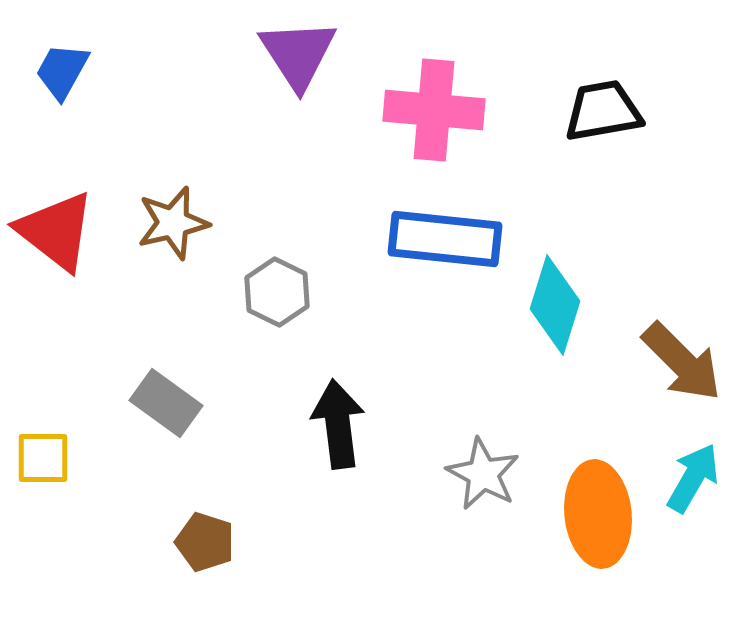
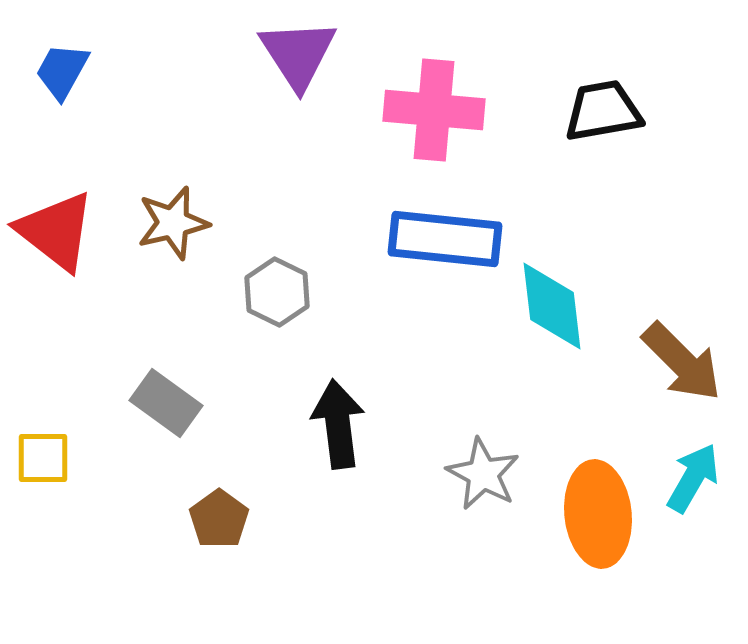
cyan diamond: moved 3 px left, 1 px down; rotated 24 degrees counterclockwise
brown pentagon: moved 14 px right, 23 px up; rotated 18 degrees clockwise
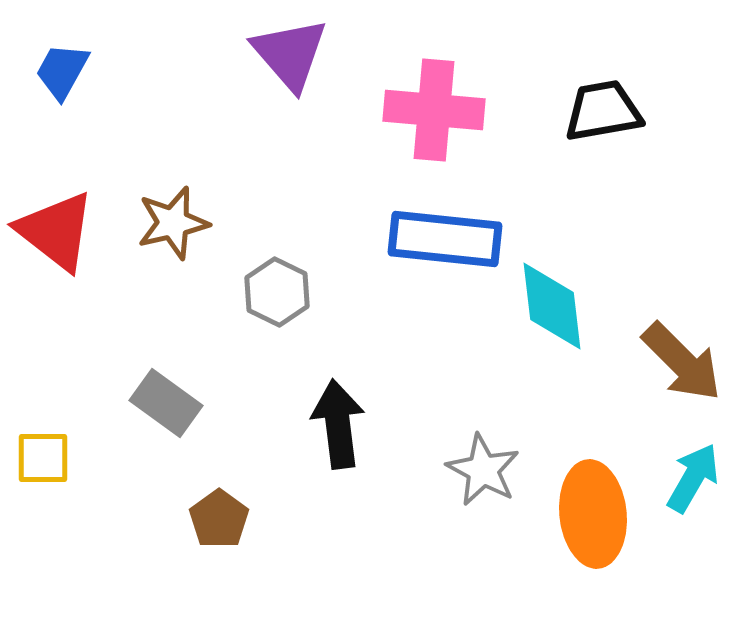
purple triangle: moved 8 px left; rotated 8 degrees counterclockwise
gray star: moved 4 px up
orange ellipse: moved 5 px left
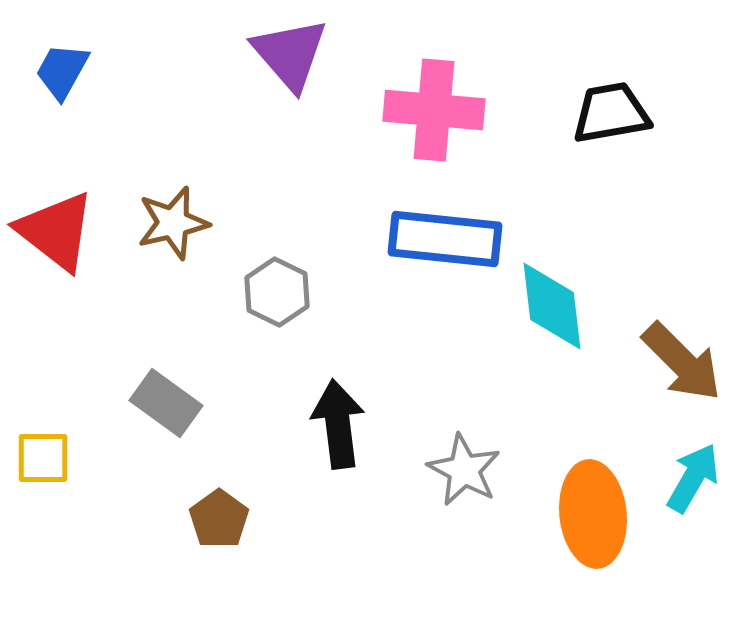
black trapezoid: moved 8 px right, 2 px down
gray star: moved 19 px left
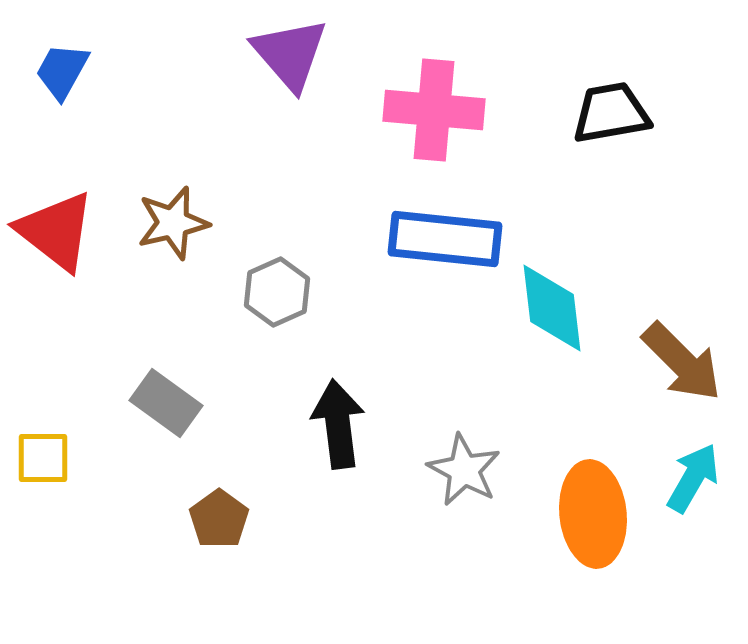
gray hexagon: rotated 10 degrees clockwise
cyan diamond: moved 2 px down
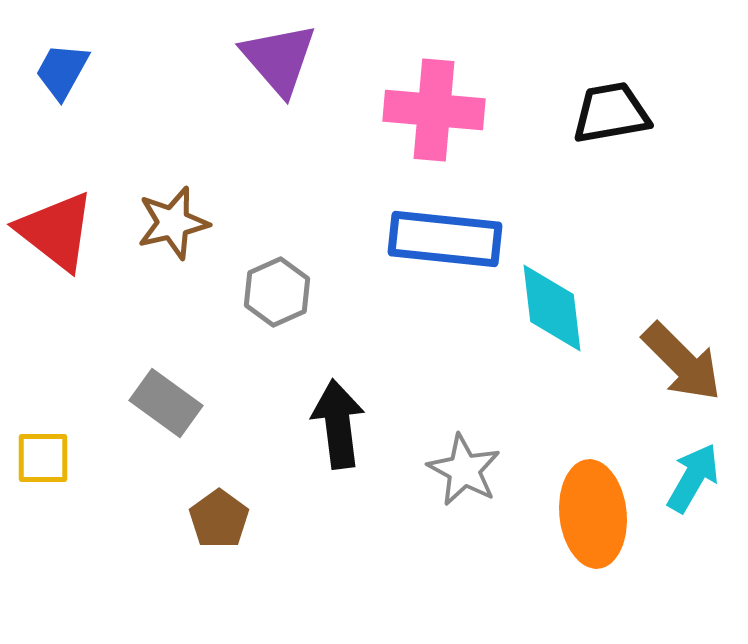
purple triangle: moved 11 px left, 5 px down
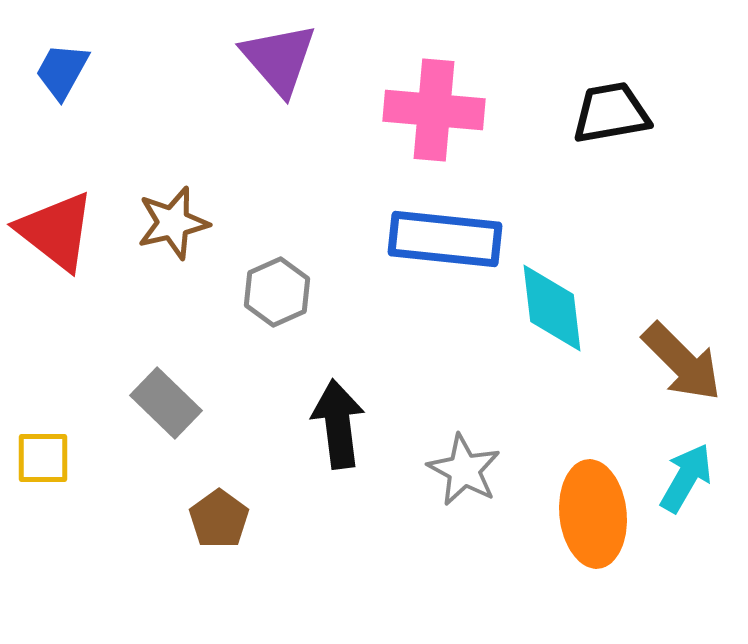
gray rectangle: rotated 8 degrees clockwise
cyan arrow: moved 7 px left
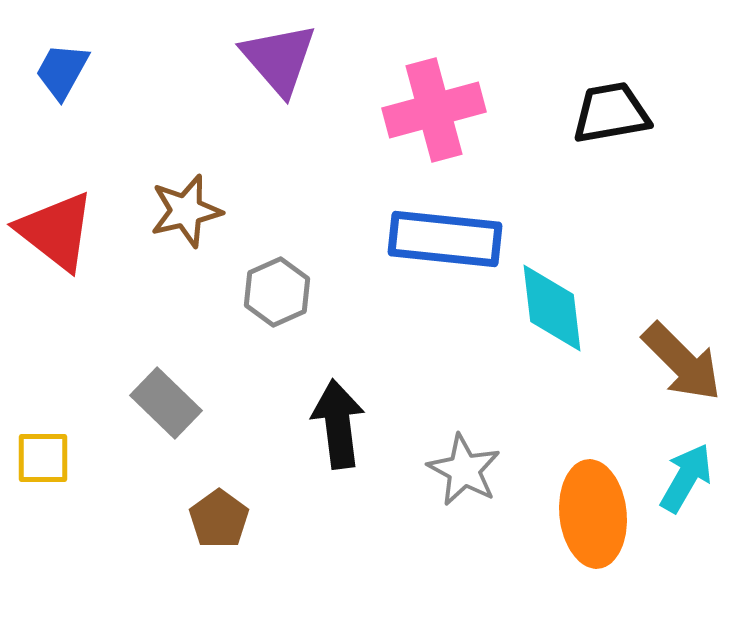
pink cross: rotated 20 degrees counterclockwise
brown star: moved 13 px right, 12 px up
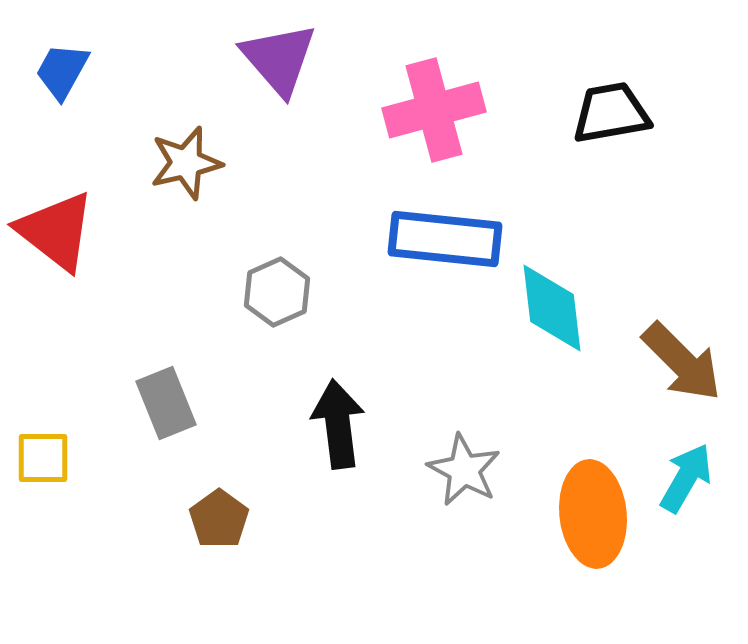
brown star: moved 48 px up
gray rectangle: rotated 24 degrees clockwise
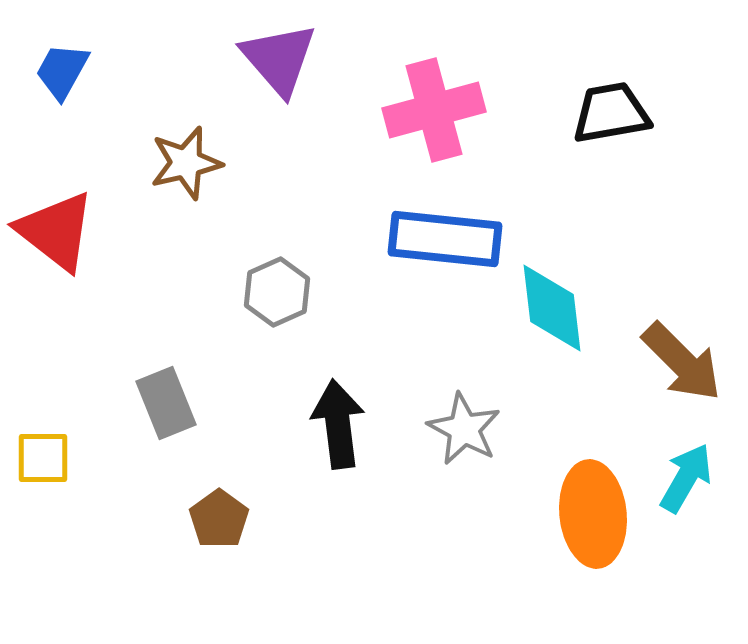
gray star: moved 41 px up
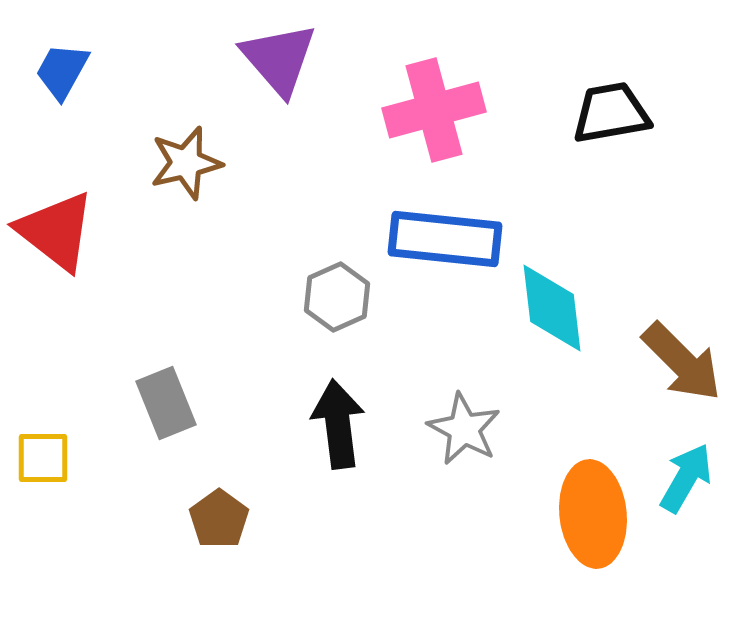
gray hexagon: moved 60 px right, 5 px down
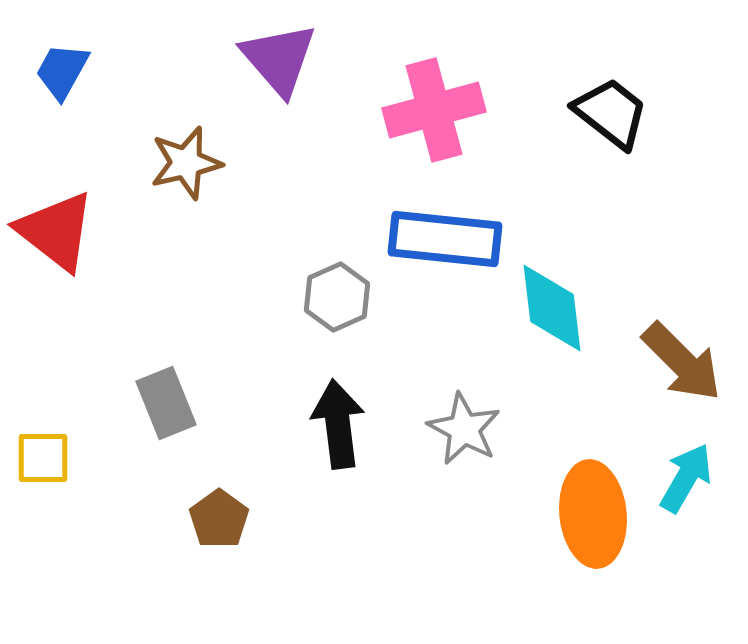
black trapezoid: rotated 48 degrees clockwise
